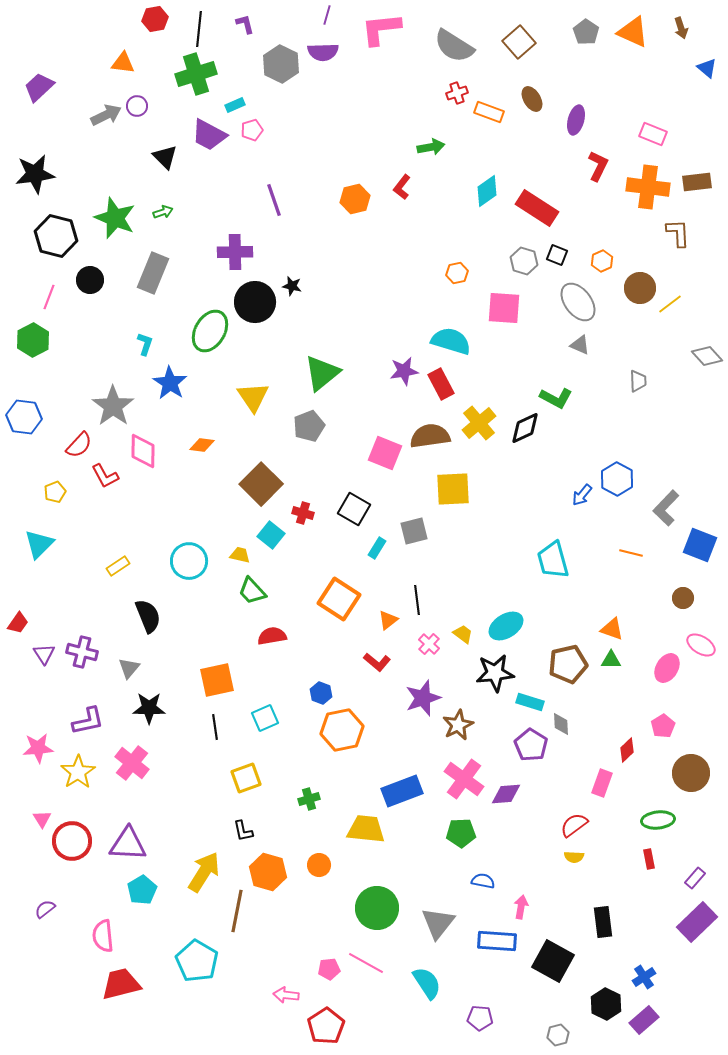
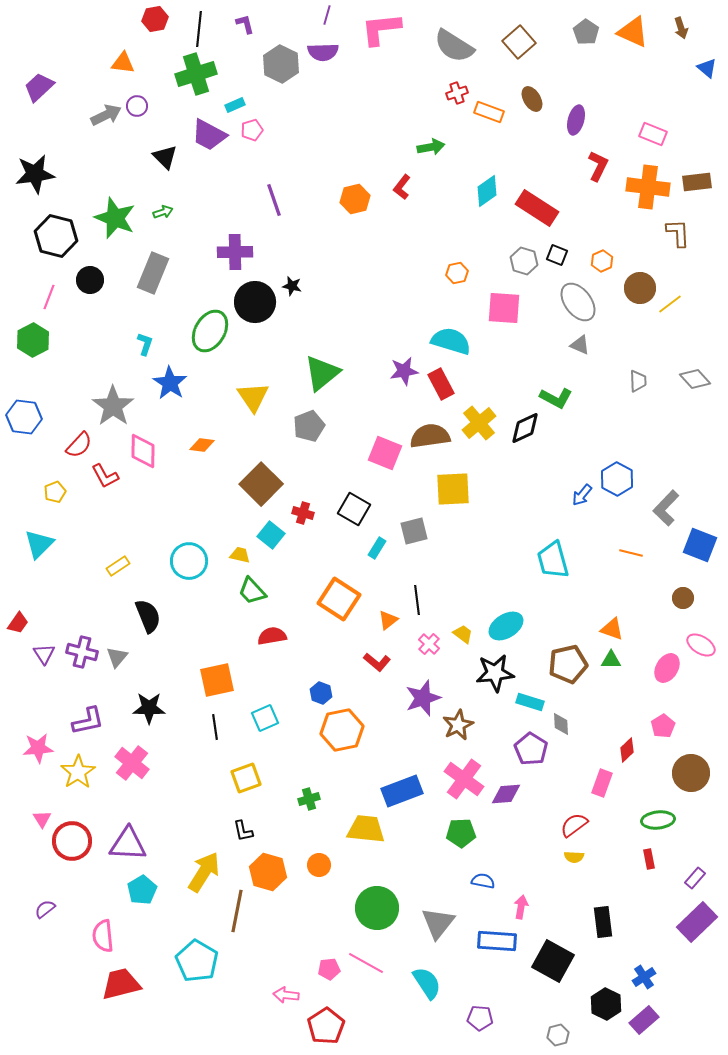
gray diamond at (707, 356): moved 12 px left, 23 px down
gray triangle at (129, 668): moved 12 px left, 11 px up
purple pentagon at (531, 745): moved 4 px down
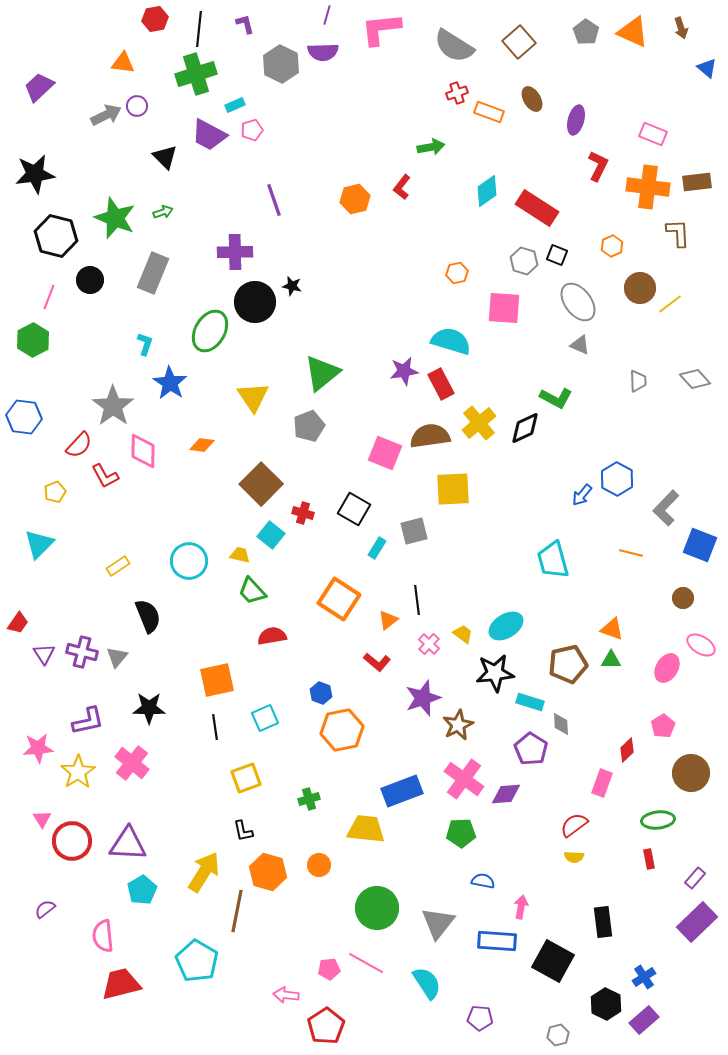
orange hexagon at (602, 261): moved 10 px right, 15 px up
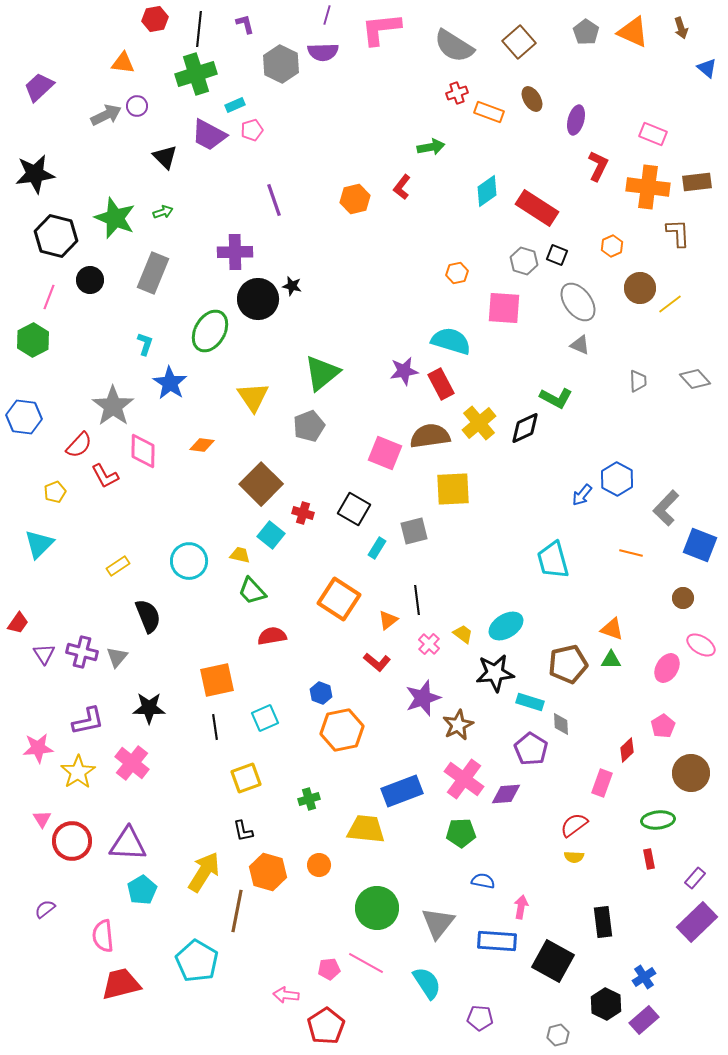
black circle at (255, 302): moved 3 px right, 3 px up
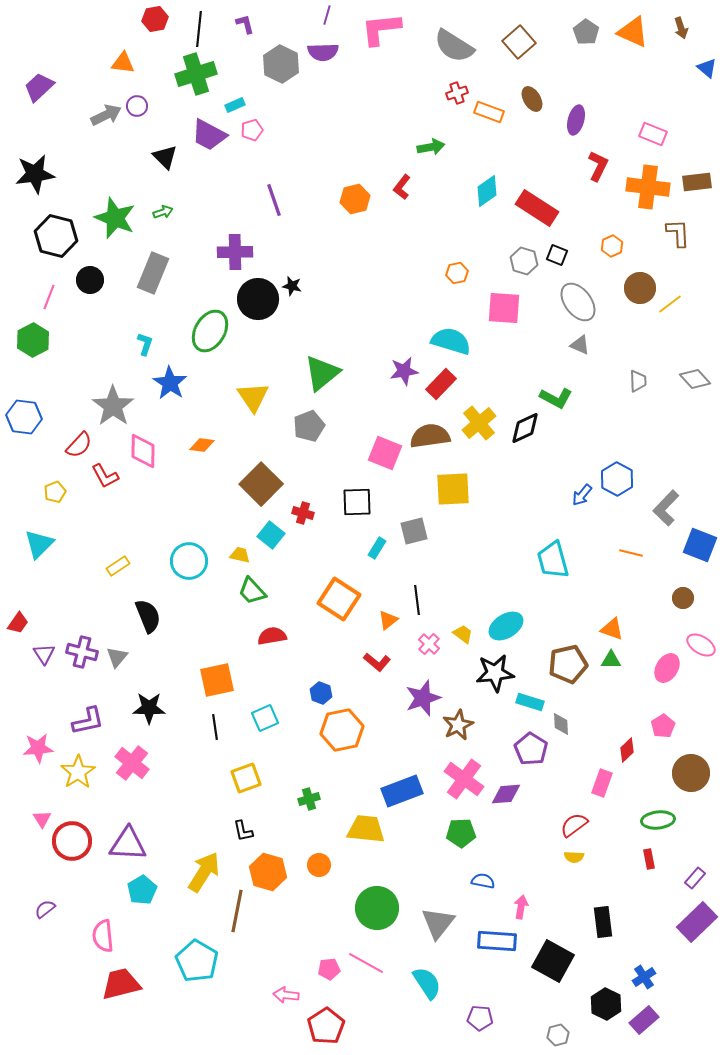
red rectangle at (441, 384): rotated 72 degrees clockwise
black square at (354, 509): moved 3 px right, 7 px up; rotated 32 degrees counterclockwise
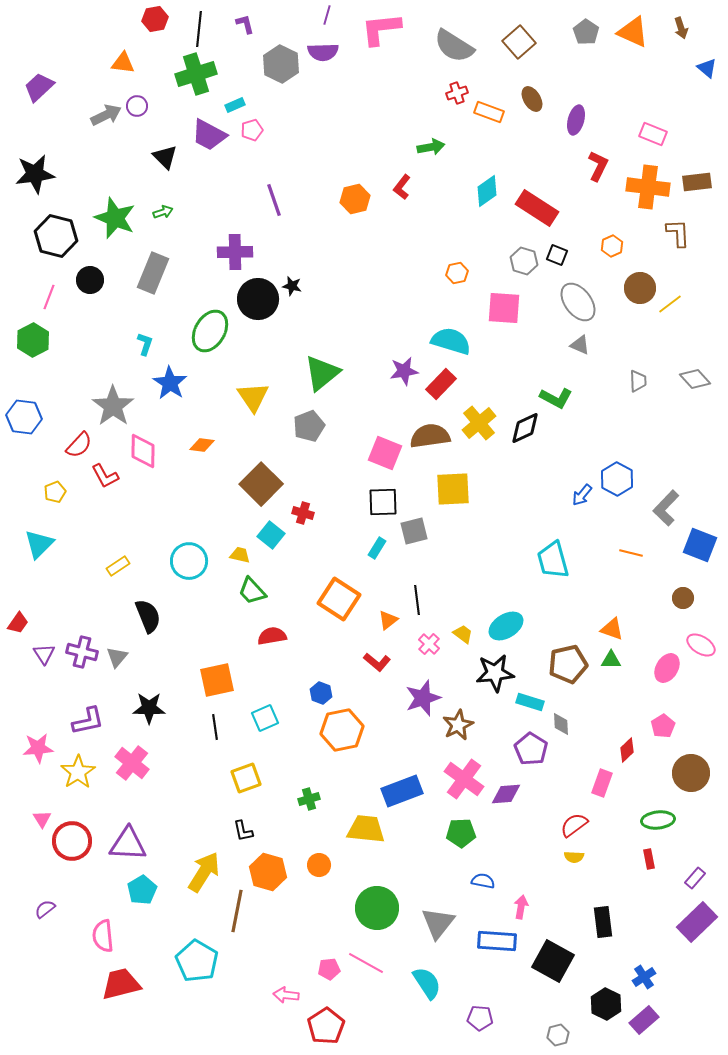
black square at (357, 502): moved 26 px right
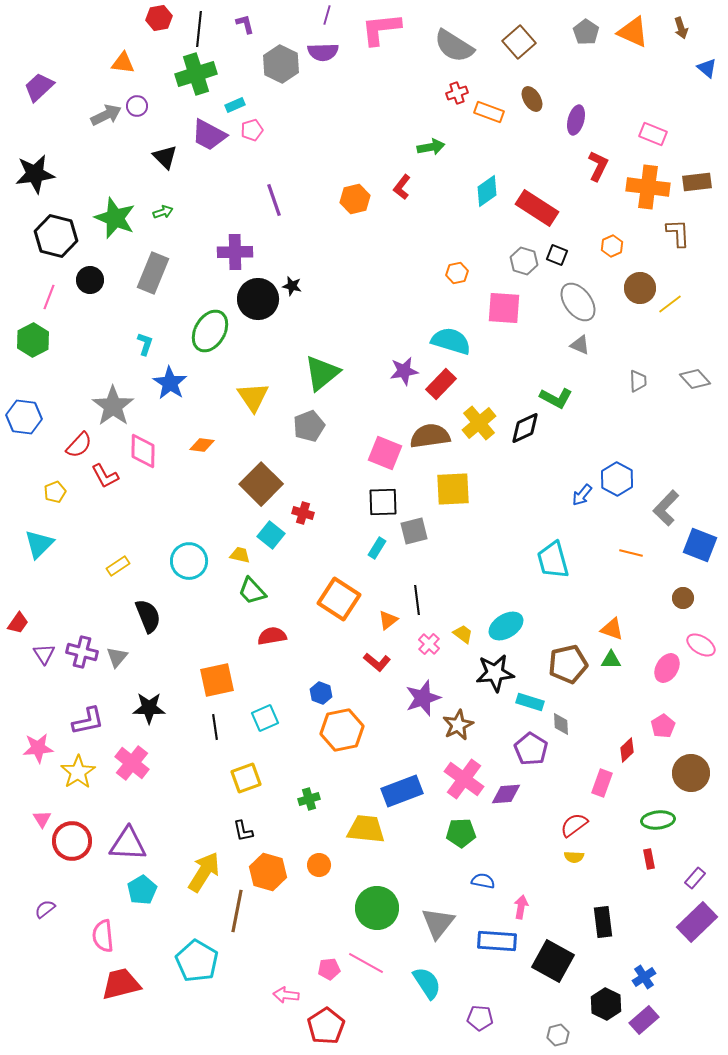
red hexagon at (155, 19): moved 4 px right, 1 px up
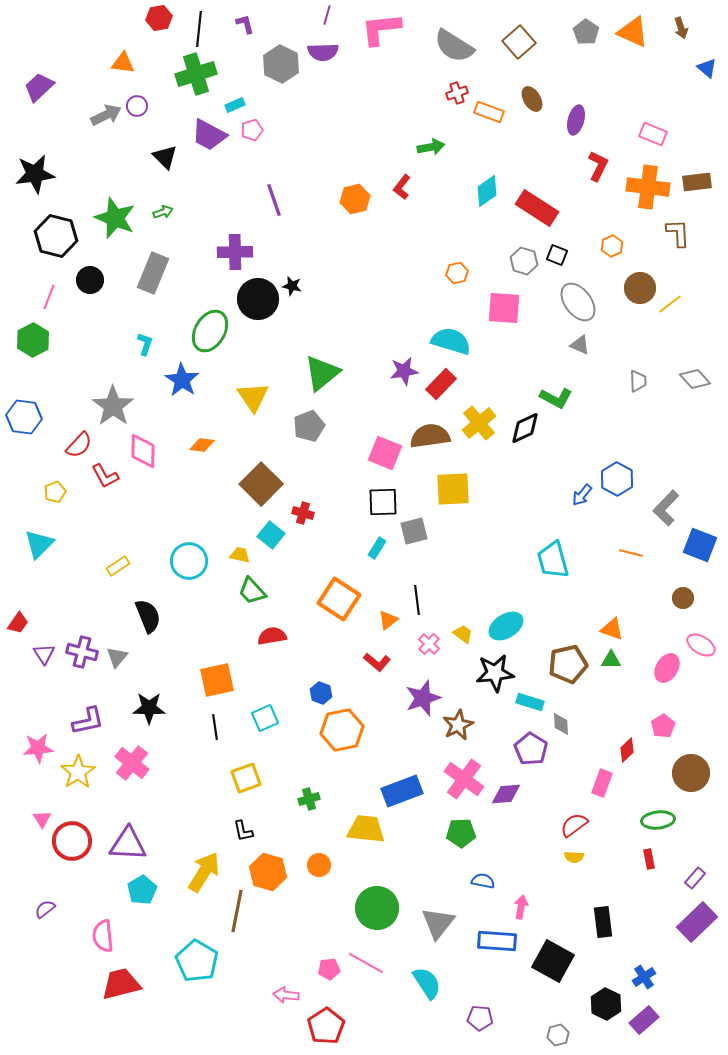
blue star at (170, 383): moved 12 px right, 3 px up
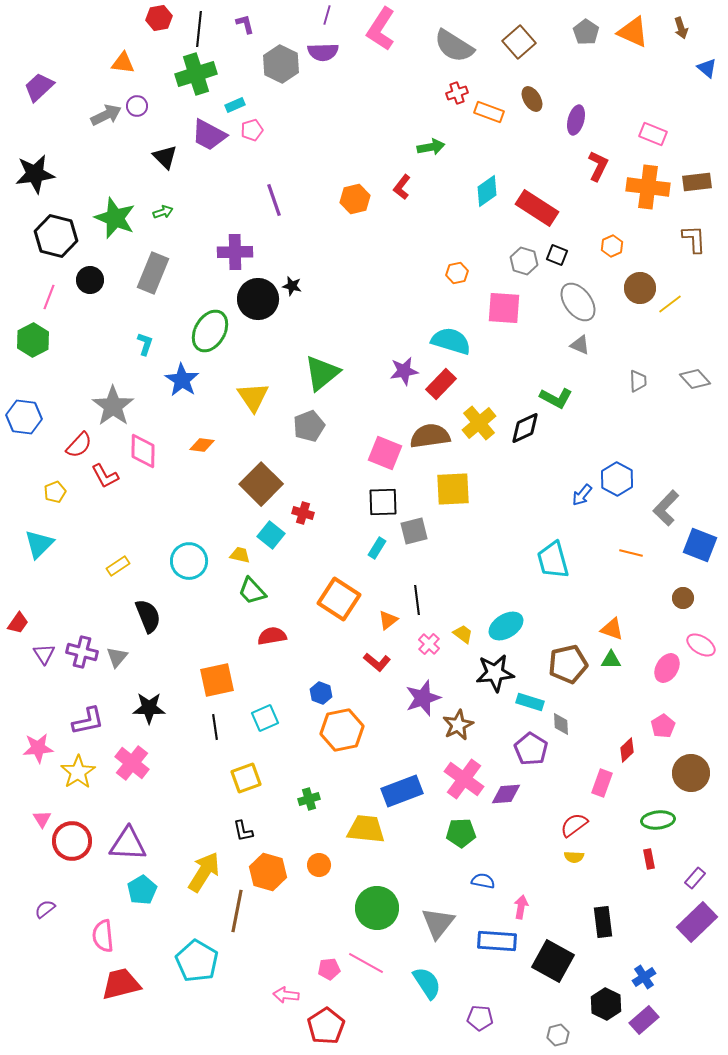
pink L-shape at (381, 29): rotated 51 degrees counterclockwise
brown L-shape at (678, 233): moved 16 px right, 6 px down
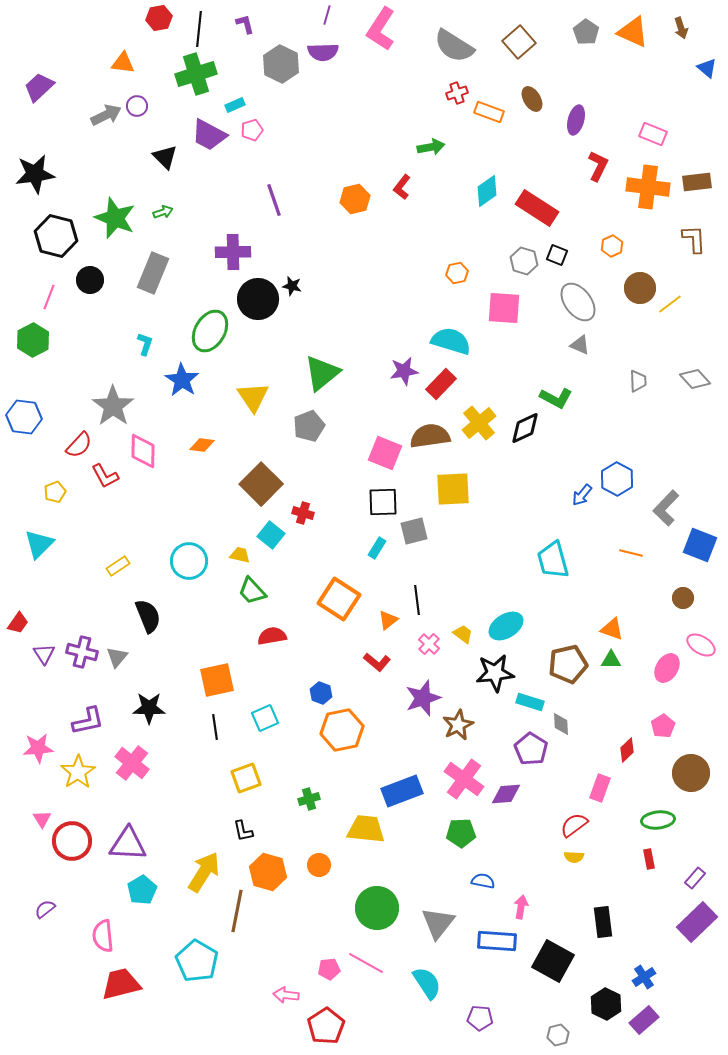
purple cross at (235, 252): moved 2 px left
pink rectangle at (602, 783): moved 2 px left, 5 px down
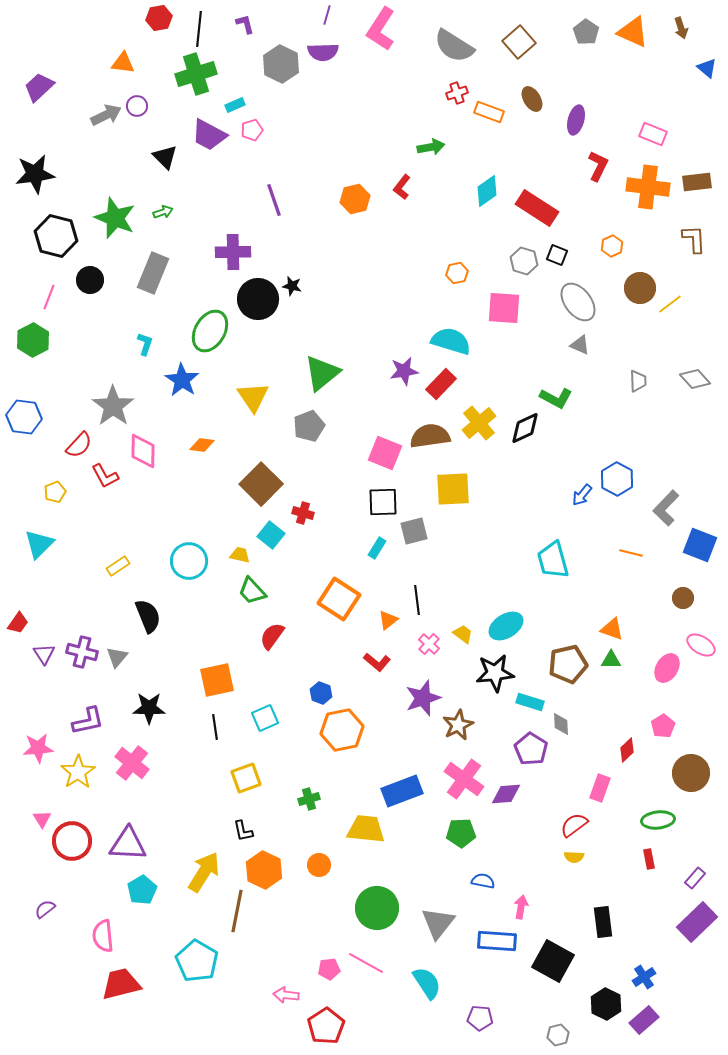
red semicircle at (272, 636): rotated 44 degrees counterclockwise
orange hexagon at (268, 872): moved 4 px left, 2 px up; rotated 9 degrees clockwise
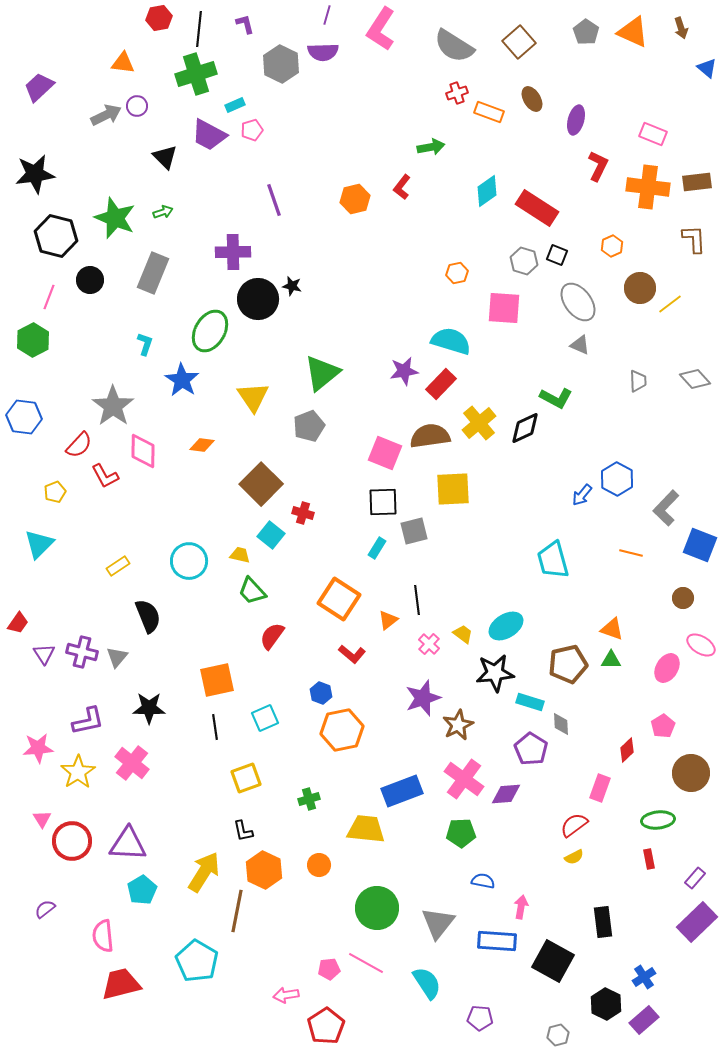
red L-shape at (377, 662): moved 25 px left, 8 px up
yellow semicircle at (574, 857): rotated 30 degrees counterclockwise
pink arrow at (286, 995): rotated 15 degrees counterclockwise
